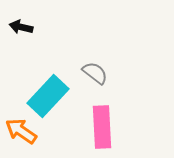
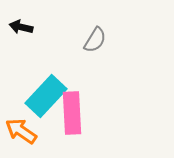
gray semicircle: moved 33 px up; rotated 84 degrees clockwise
cyan rectangle: moved 2 px left
pink rectangle: moved 30 px left, 14 px up
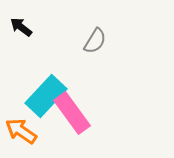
black arrow: rotated 25 degrees clockwise
gray semicircle: moved 1 px down
pink rectangle: rotated 33 degrees counterclockwise
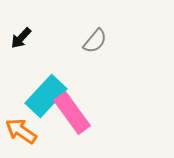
black arrow: moved 11 px down; rotated 85 degrees counterclockwise
gray semicircle: rotated 8 degrees clockwise
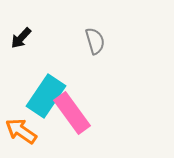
gray semicircle: rotated 56 degrees counterclockwise
cyan rectangle: rotated 9 degrees counterclockwise
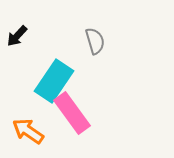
black arrow: moved 4 px left, 2 px up
cyan rectangle: moved 8 px right, 15 px up
orange arrow: moved 7 px right
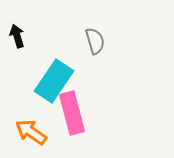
black arrow: rotated 120 degrees clockwise
pink rectangle: rotated 21 degrees clockwise
orange arrow: moved 3 px right, 1 px down
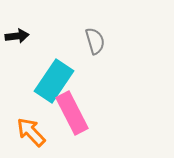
black arrow: rotated 100 degrees clockwise
pink rectangle: rotated 12 degrees counterclockwise
orange arrow: rotated 12 degrees clockwise
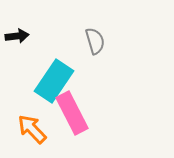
orange arrow: moved 1 px right, 3 px up
